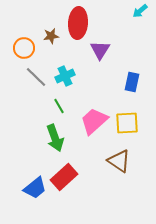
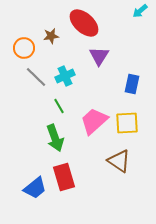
red ellipse: moved 6 px right; rotated 52 degrees counterclockwise
purple triangle: moved 1 px left, 6 px down
blue rectangle: moved 2 px down
red rectangle: rotated 64 degrees counterclockwise
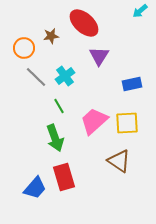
cyan cross: rotated 12 degrees counterclockwise
blue rectangle: rotated 66 degrees clockwise
blue trapezoid: rotated 10 degrees counterclockwise
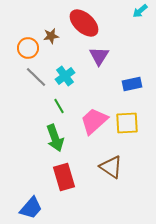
orange circle: moved 4 px right
brown triangle: moved 8 px left, 6 px down
blue trapezoid: moved 4 px left, 20 px down
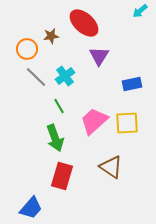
orange circle: moved 1 px left, 1 px down
red rectangle: moved 2 px left, 1 px up; rotated 32 degrees clockwise
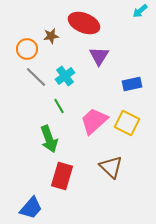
red ellipse: rotated 20 degrees counterclockwise
yellow square: rotated 30 degrees clockwise
green arrow: moved 6 px left, 1 px down
brown triangle: rotated 10 degrees clockwise
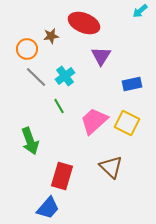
purple triangle: moved 2 px right
green arrow: moved 19 px left, 2 px down
blue trapezoid: moved 17 px right
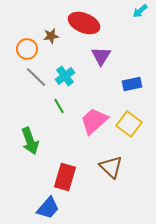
yellow square: moved 2 px right, 1 px down; rotated 10 degrees clockwise
red rectangle: moved 3 px right, 1 px down
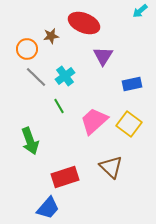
purple triangle: moved 2 px right
red rectangle: rotated 56 degrees clockwise
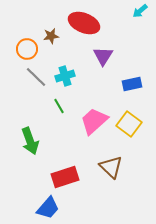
cyan cross: rotated 18 degrees clockwise
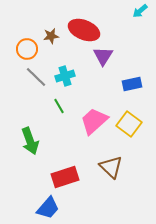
red ellipse: moved 7 px down
